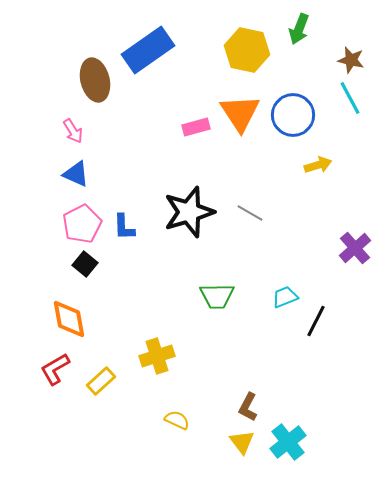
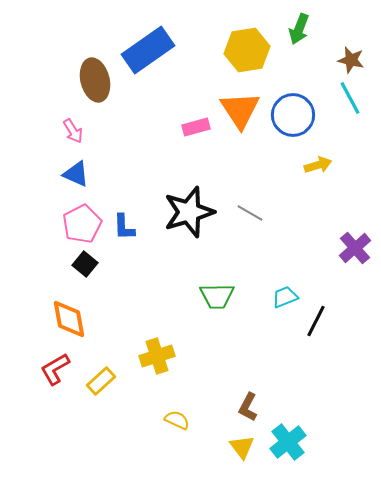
yellow hexagon: rotated 21 degrees counterclockwise
orange triangle: moved 3 px up
yellow triangle: moved 5 px down
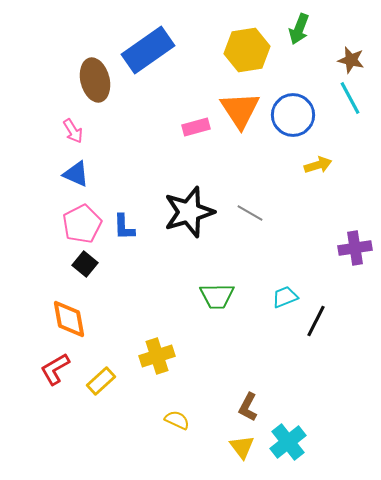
purple cross: rotated 32 degrees clockwise
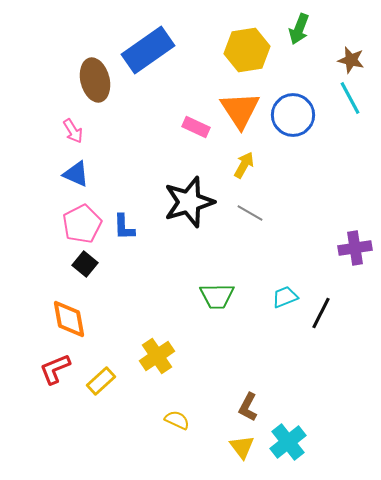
pink rectangle: rotated 40 degrees clockwise
yellow arrow: moved 74 px left; rotated 44 degrees counterclockwise
black star: moved 10 px up
black line: moved 5 px right, 8 px up
yellow cross: rotated 16 degrees counterclockwise
red L-shape: rotated 8 degrees clockwise
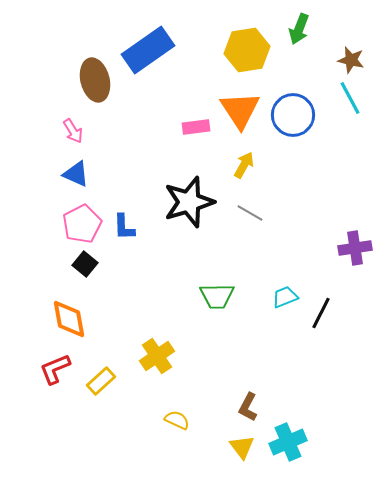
pink rectangle: rotated 32 degrees counterclockwise
cyan cross: rotated 15 degrees clockwise
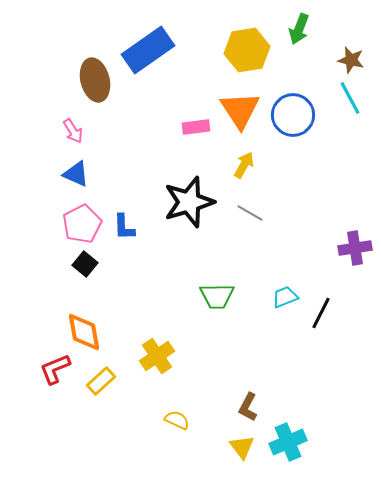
orange diamond: moved 15 px right, 13 px down
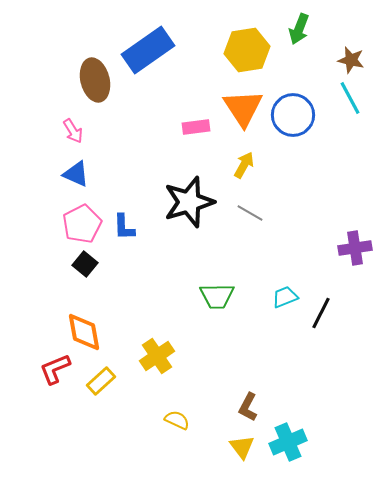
orange triangle: moved 3 px right, 2 px up
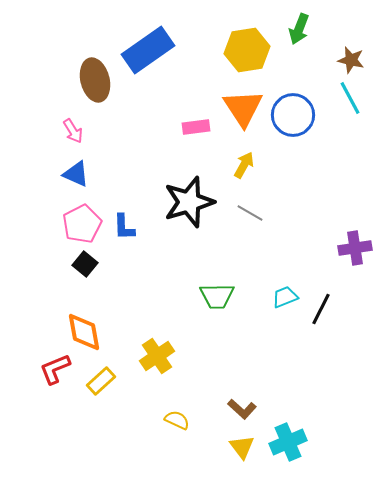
black line: moved 4 px up
brown L-shape: moved 6 px left, 2 px down; rotated 76 degrees counterclockwise
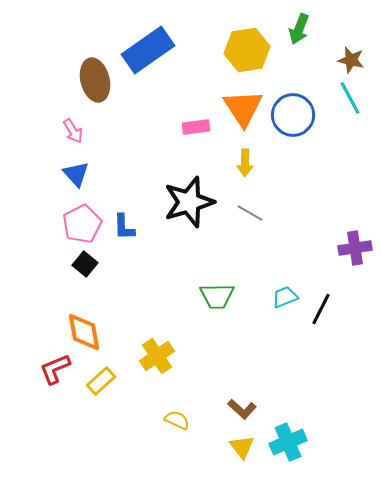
yellow arrow: moved 1 px right, 2 px up; rotated 152 degrees clockwise
blue triangle: rotated 24 degrees clockwise
